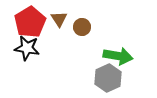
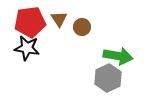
red pentagon: rotated 24 degrees clockwise
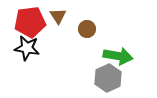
brown triangle: moved 1 px left, 3 px up
brown circle: moved 5 px right, 2 px down
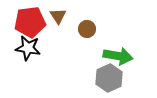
black star: moved 1 px right
gray hexagon: moved 1 px right
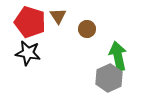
red pentagon: rotated 24 degrees clockwise
black star: moved 5 px down
green arrow: rotated 112 degrees counterclockwise
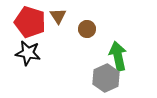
gray hexagon: moved 3 px left
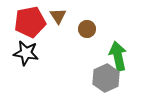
red pentagon: rotated 28 degrees counterclockwise
black star: moved 2 px left
